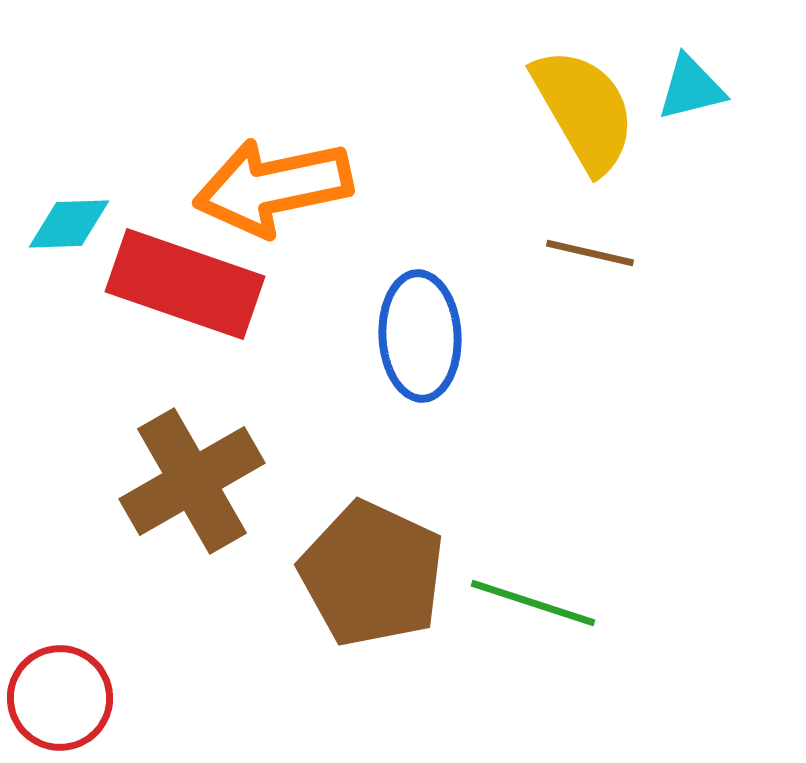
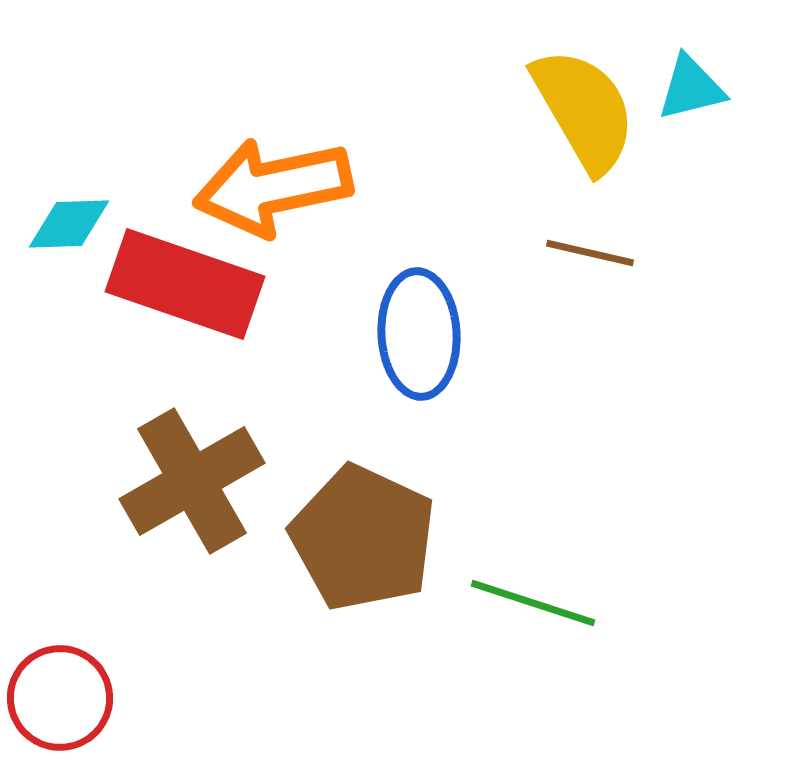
blue ellipse: moved 1 px left, 2 px up
brown pentagon: moved 9 px left, 36 px up
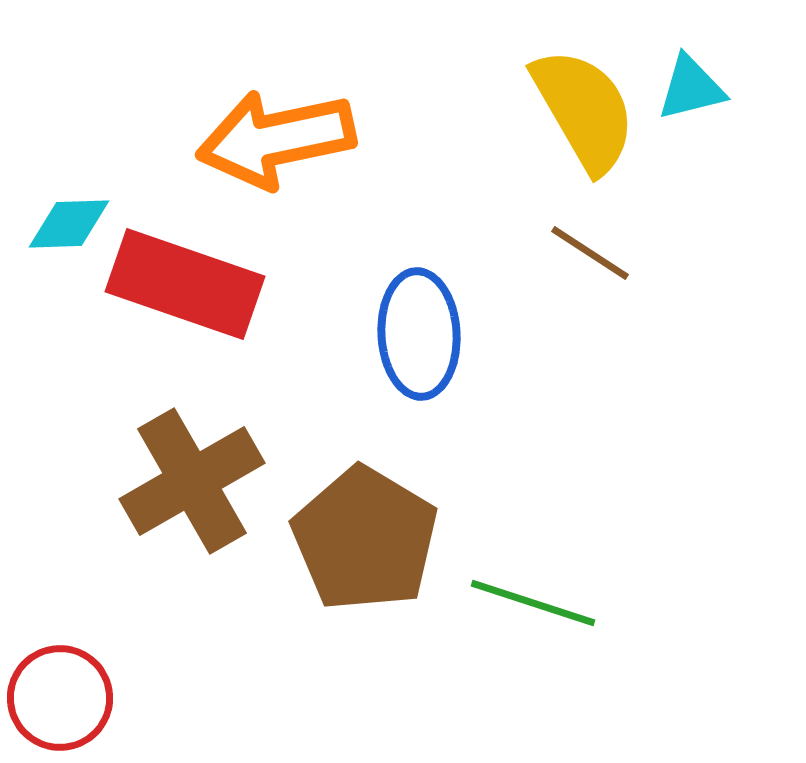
orange arrow: moved 3 px right, 48 px up
brown line: rotated 20 degrees clockwise
brown pentagon: moved 2 px right, 1 px down; rotated 6 degrees clockwise
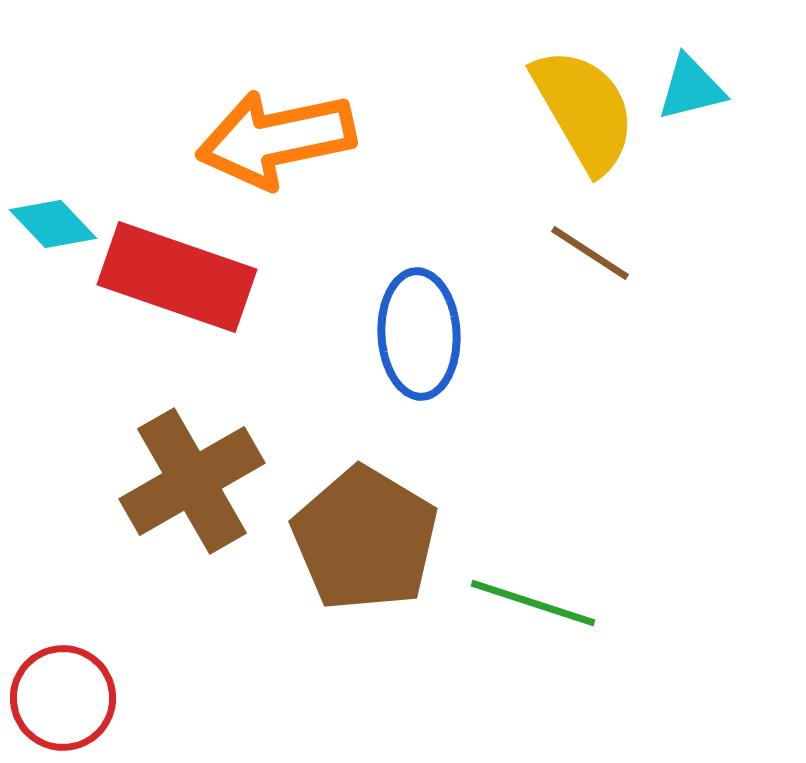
cyan diamond: moved 16 px left; rotated 48 degrees clockwise
red rectangle: moved 8 px left, 7 px up
red circle: moved 3 px right
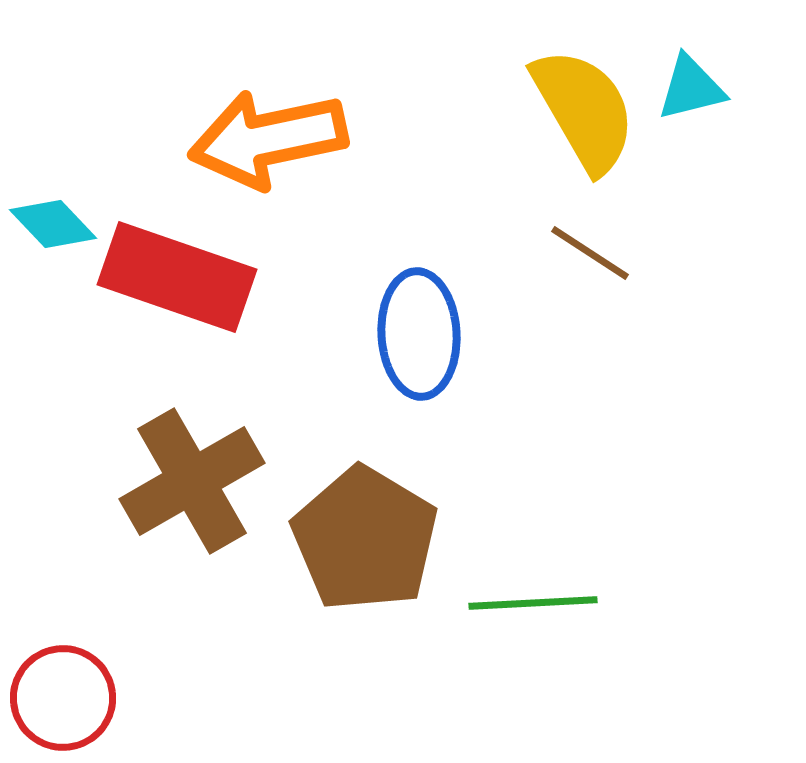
orange arrow: moved 8 px left
green line: rotated 21 degrees counterclockwise
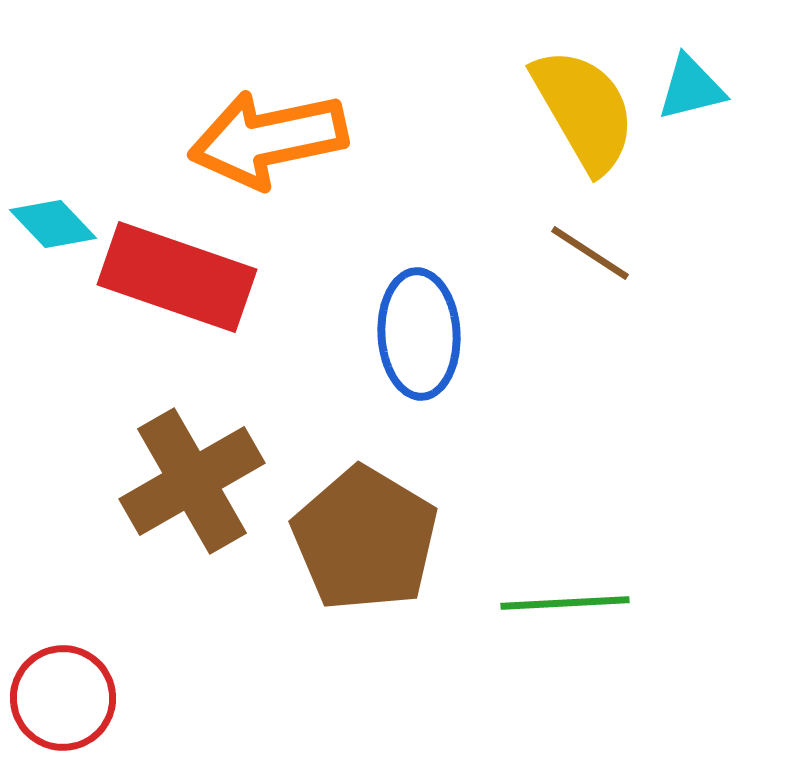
green line: moved 32 px right
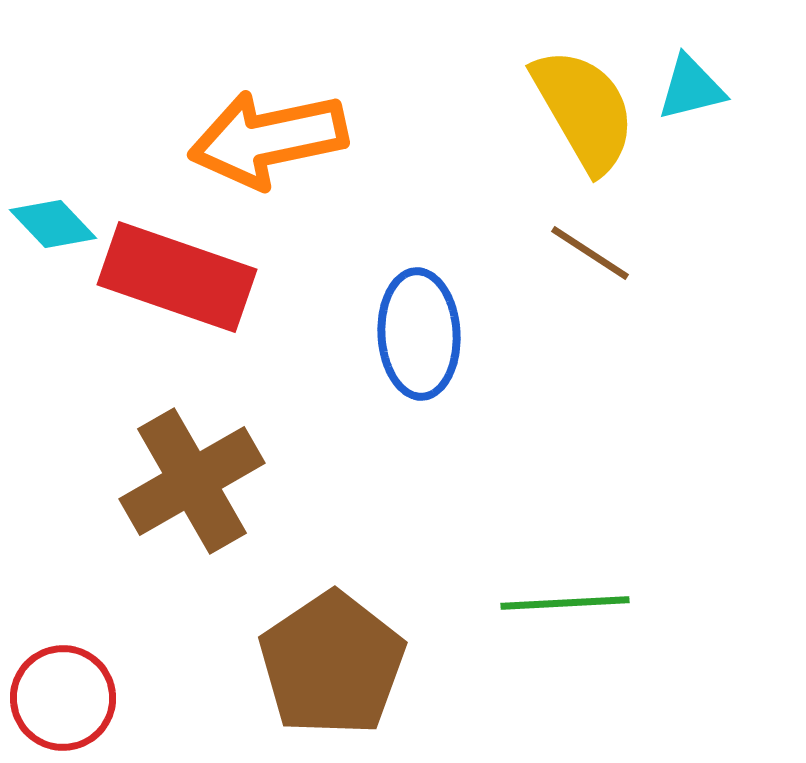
brown pentagon: moved 33 px left, 125 px down; rotated 7 degrees clockwise
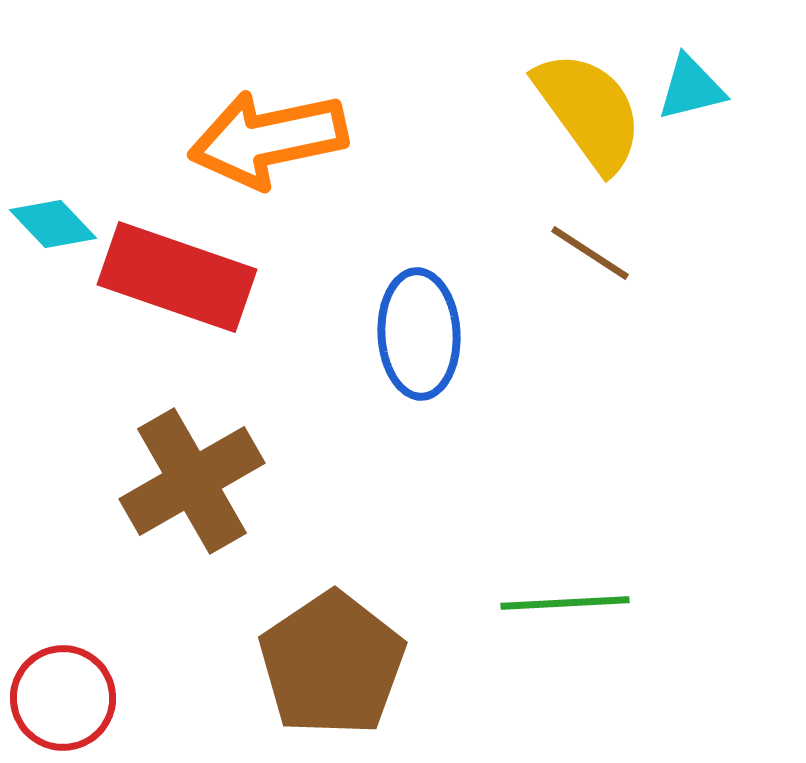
yellow semicircle: moved 5 px right, 1 px down; rotated 6 degrees counterclockwise
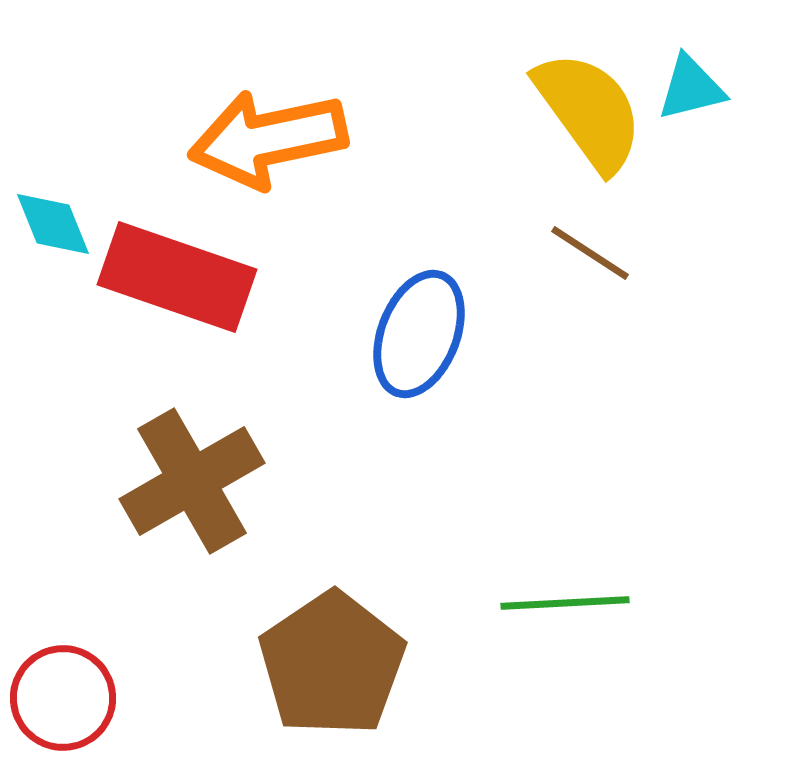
cyan diamond: rotated 22 degrees clockwise
blue ellipse: rotated 24 degrees clockwise
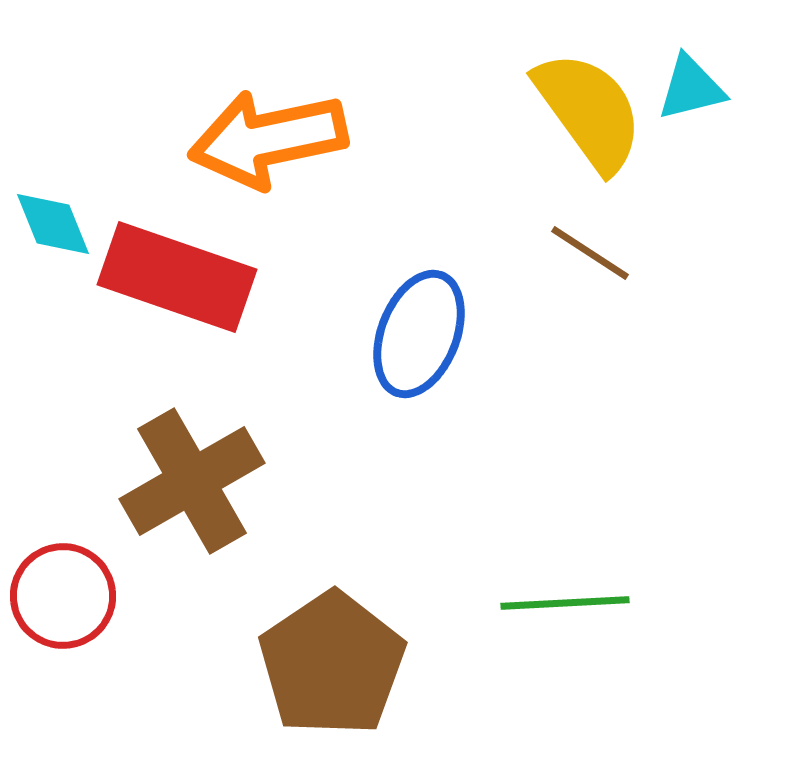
red circle: moved 102 px up
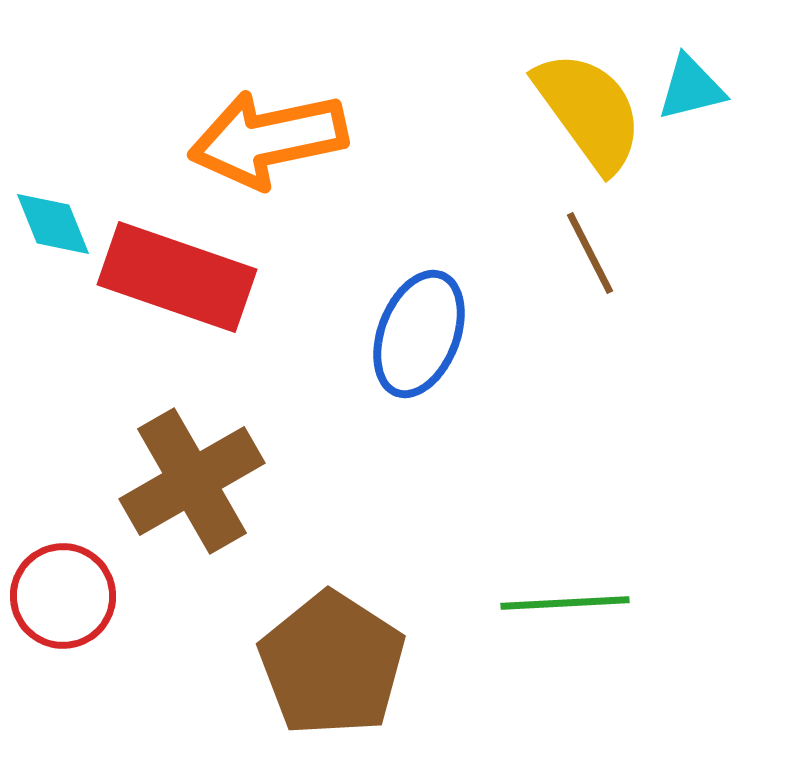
brown line: rotated 30 degrees clockwise
brown pentagon: rotated 5 degrees counterclockwise
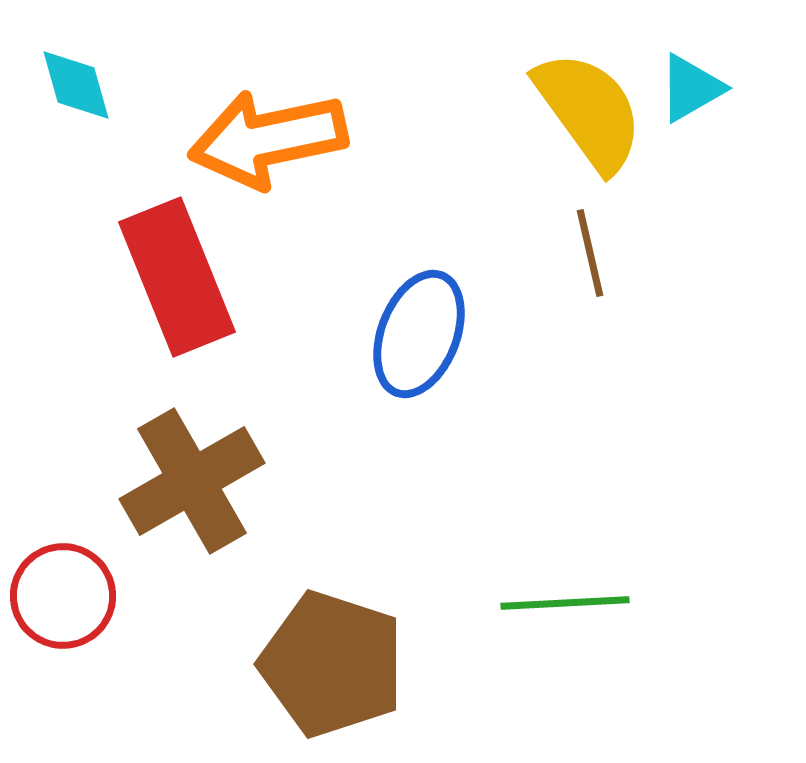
cyan triangle: rotated 16 degrees counterclockwise
cyan diamond: moved 23 px right, 139 px up; rotated 6 degrees clockwise
brown line: rotated 14 degrees clockwise
red rectangle: rotated 49 degrees clockwise
brown pentagon: rotated 15 degrees counterclockwise
